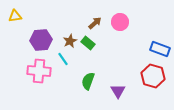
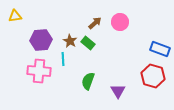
brown star: rotated 16 degrees counterclockwise
cyan line: rotated 32 degrees clockwise
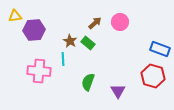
purple hexagon: moved 7 px left, 10 px up
green semicircle: moved 1 px down
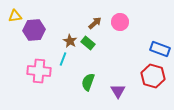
cyan line: rotated 24 degrees clockwise
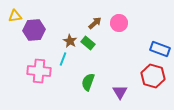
pink circle: moved 1 px left, 1 px down
purple triangle: moved 2 px right, 1 px down
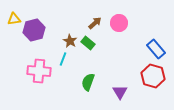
yellow triangle: moved 1 px left, 3 px down
purple hexagon: rotated 10 degrees counterclockwise
blue rectangle: moved 4 px left; rotated 30 degrees clockwise
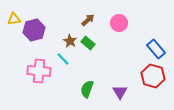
brown arrow: moved 7 px left, 3 px up
cyan line: rotated 64 degrees counterclockwise
green semicircle: moved 1 px left, 7 px down
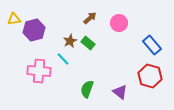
brown arrow: moved 2 px right, 2 px up
brown star: rotated 16 degrees clockwise
blue rectangle: moved 4 px left, 4 px up
red hexagon: moved 3 px left
purple triangle: rotated 21 degrees counterclockwise
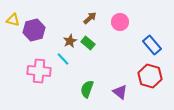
yellow triangle: moved 1 px left, 1 px down; rotated 24 degrees clockwise
pink circle: moved 1 px right, 1 px up
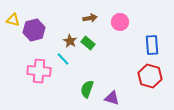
brown arrow: rotated 32 degrees clockwise
brown star: rotated 16 degrees counterclockwise
blue rectangle: rotated 36 degrees clockwise
purple triangle: moved 8 px left, 6 px down; rotated 21 degrees counterclockwise
